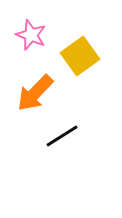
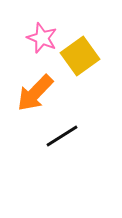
pink star: moved 11 px right, 3 px down
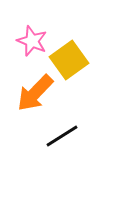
pink star: moved 10 px left, 3 px down
yellow square: moved 11 px left, 4 px down
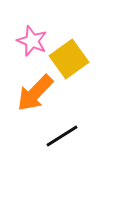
yellow square: moved 1 px up
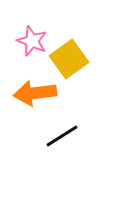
orange arrow: rotated 39 degrees clockwise
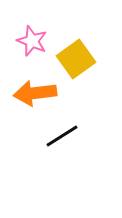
yellow square: moved 7 px right
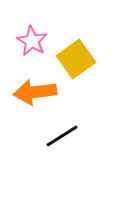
pink star: rotated 8 degrees clockwise
orange arrow: moved 1 px up
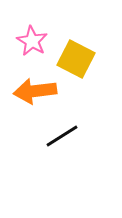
yellow square: rotated 27 degrees counterclockwise
orange arrow: moved 1 px up
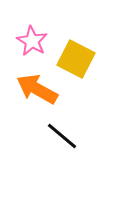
orange arrow: moved 2 px right, 2 px up; rotated 36 degrees clockwise
black line: rotated 72 degrees clockwise
